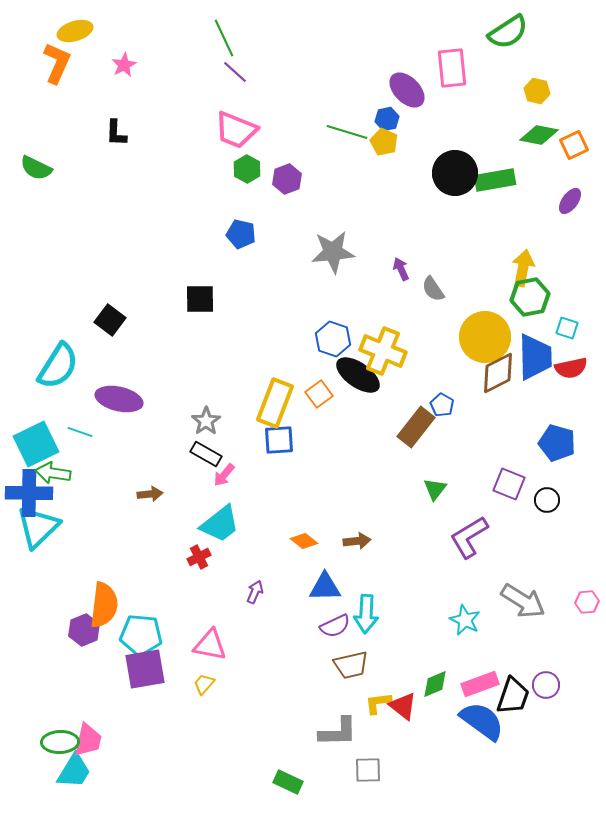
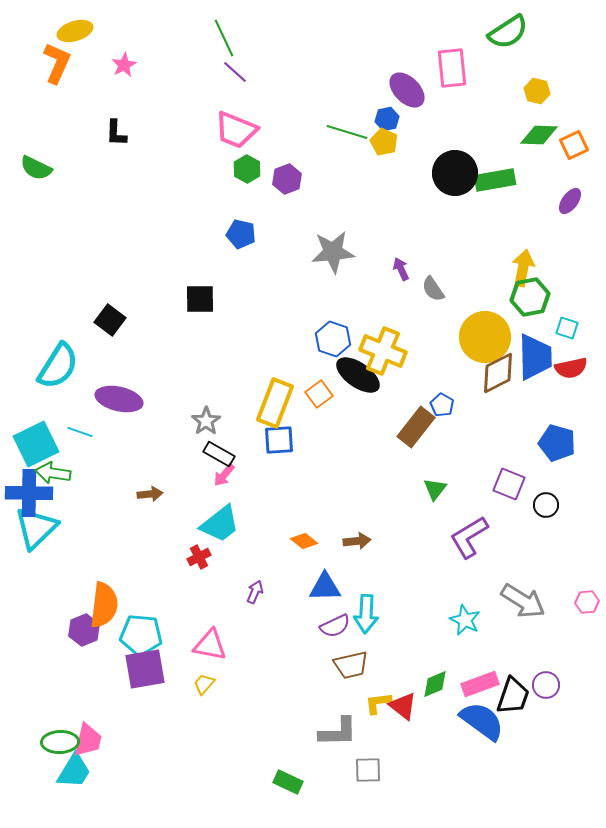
green diamond at (539, 135): rotated 9 degrees counterclockwise
black rectangle at (206, 454): moved 13 px right
black circle at (547, 500): moved 1 px left, 5 px down
cyan triangle at (38, 527): moved 2 px left, 1 px down
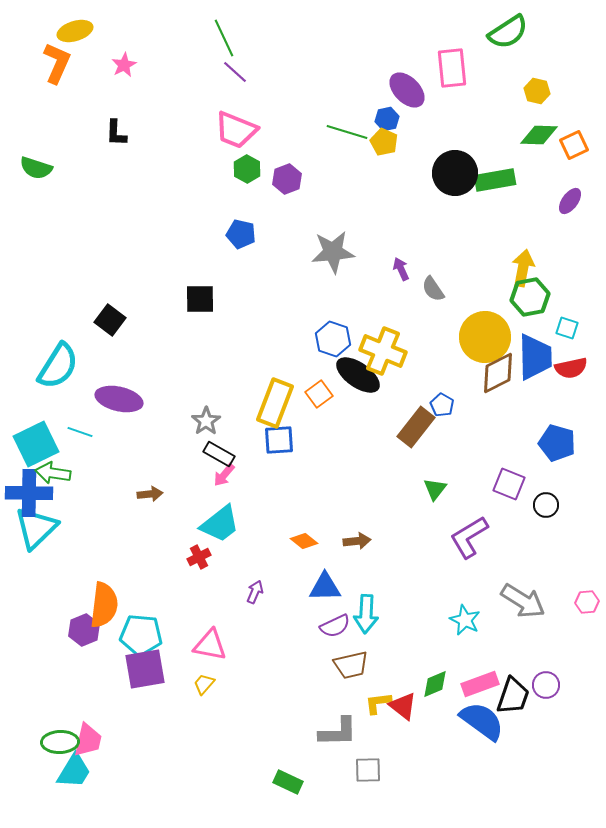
green semicircle at (36, 168): rotated 8 degrees counterclockwise
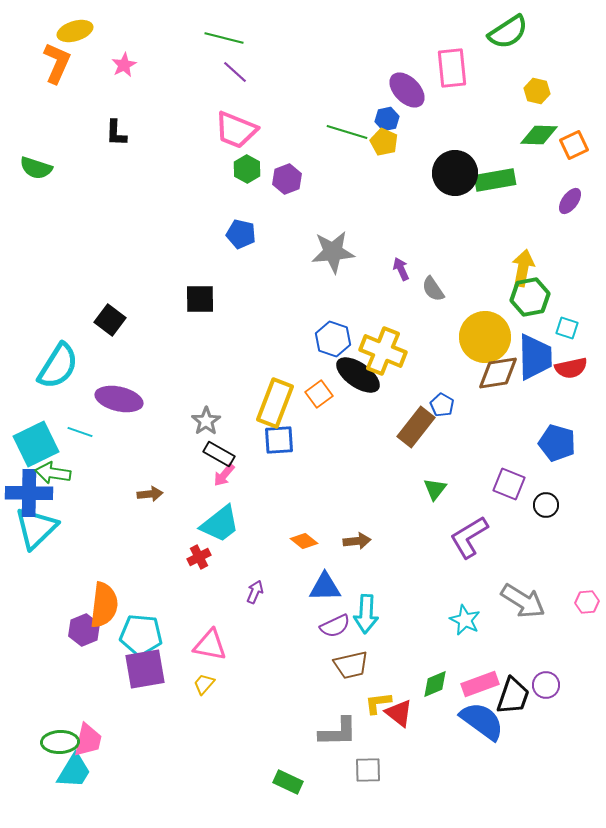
green line at (224, 38): rotated 51 degrees counterclockwise
brown diamond at (498, 373): rotated 18 degrees clockwise
red triangle at (403, 706): moved 4 px left, 7 px down
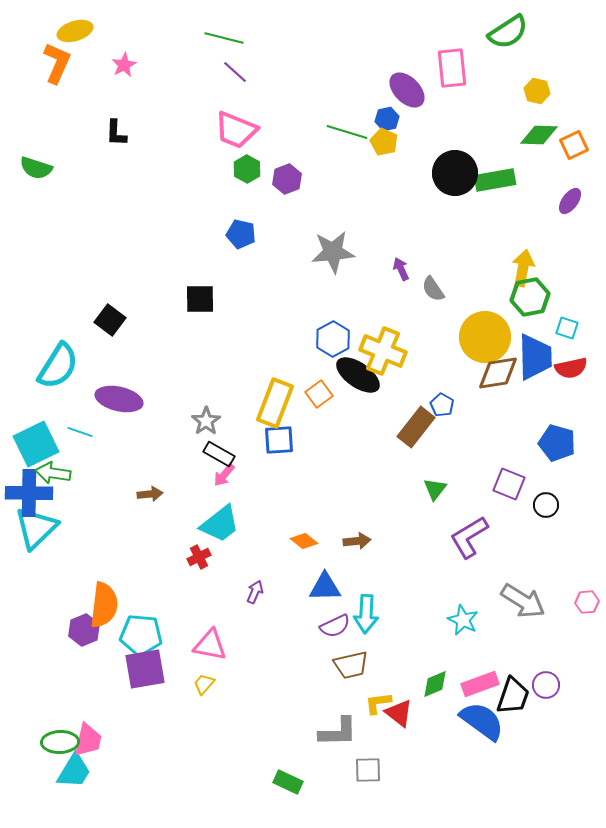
blue hexagon at (333, 339): rotated 12 degrees clockwise
cyan star at (465, 620): moved 2 px left
